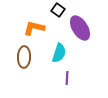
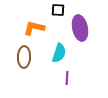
black square: rotated 32 degrees counterclockwise
purple ellipse: rotated 20 degrees clockwise
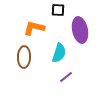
purple ellipse: moved 2 px down
purple line: moved 1 px left, 1 px up; rotated 48 degrees clockwise
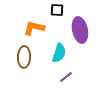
black square: moved 1 px left
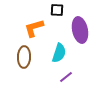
orange L-shape: rotated 30 degrees counterclockwise
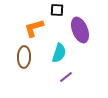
purple ellipse: rotated 10 degrees counterclockwise
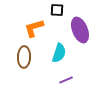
purple line: moved 3 px down; rotated 16 degrees clockwise
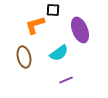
black square: moved 4 px left
orange L-shape: moved 1 px right, 3 px up
cyan semicircle: rotated 36 degrees clockwise
brown ellipse: rotated 15 degrees counterclockwise
